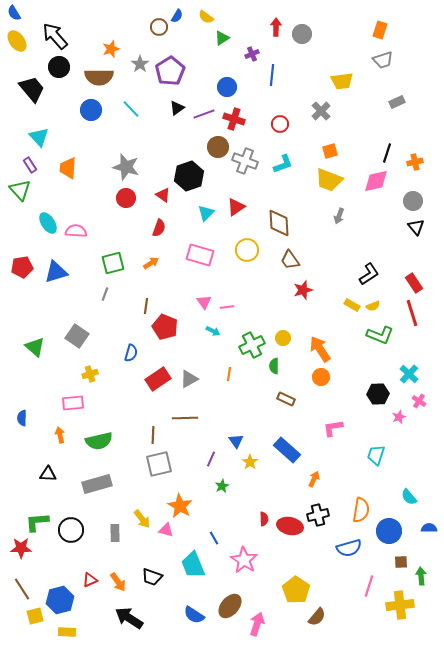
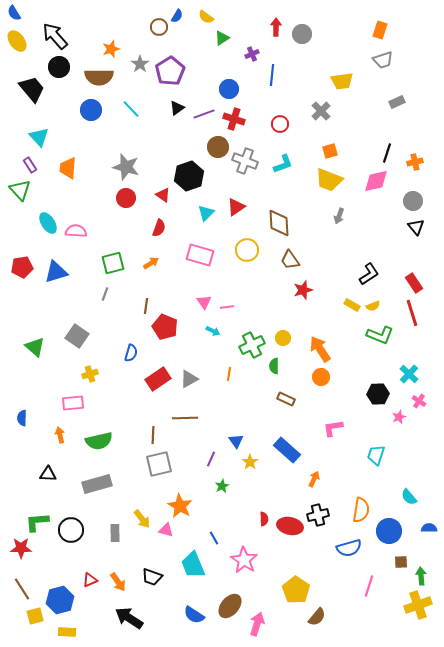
blue circle at (227, 87): moved 2 px right, 2 px down
yellow cross at (400, 605): moved 18 px right; rotated 12 degrees counterclockwise
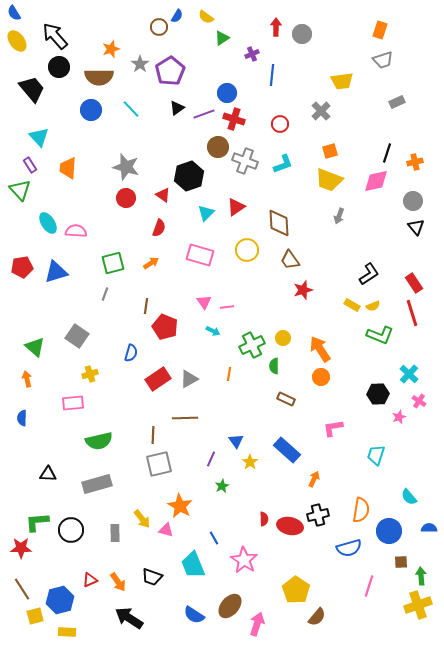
blue circle at (229, 89): moved 2 px left, 4 px down
orange arrow at (60, 435): moved 33 px left, 56 px up
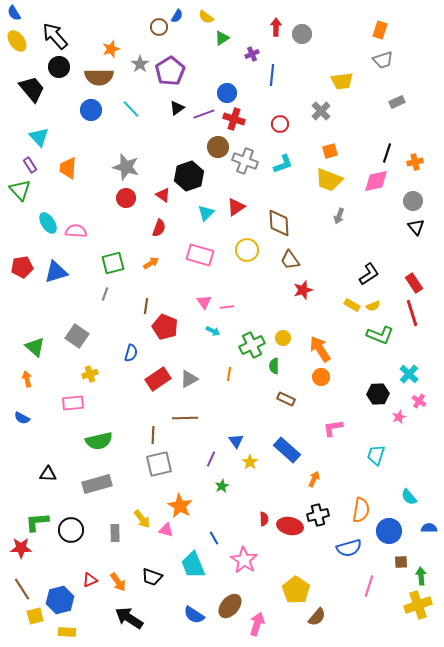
blue semicircle at (22, 418): rotated 63 degrees counterclockwise
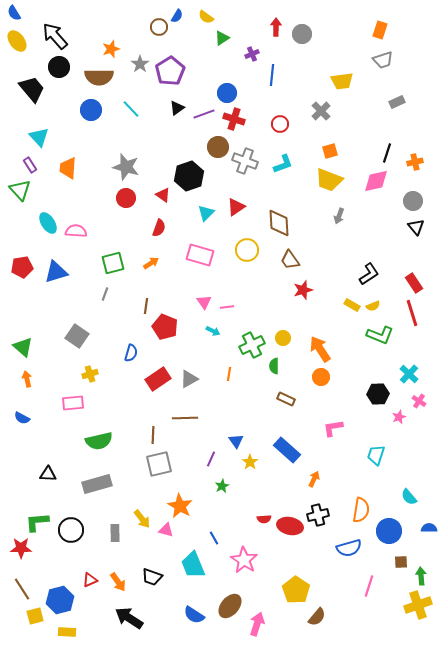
green triangle at (35, 347): moved 12 px left
red semicircle at (264, 519): rotated 88 degrees clockwise
